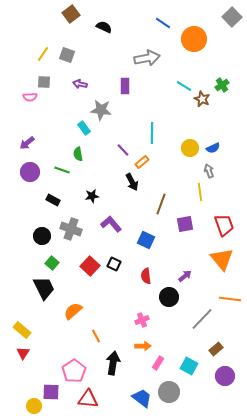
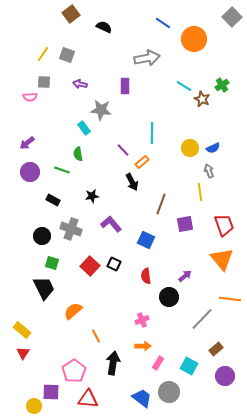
green square at (52, 263): rotated 24 degrees counterclockwise
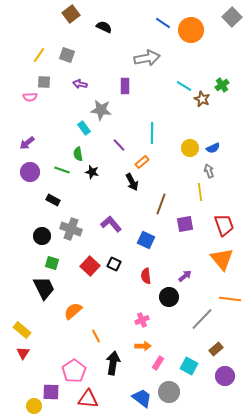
orange circle at (194, 39): moved 3 px left, 9 px up
yellow line at (43, 54): moved 4 px left, 1 px down
purple line at (123, 150): moved 4 px left, 5 px up
black star at (92, 196): moved 24 px up; rotated 24 degrees clockwise
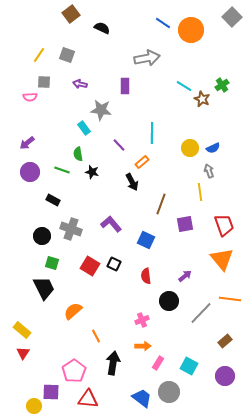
black semicircle at (104, 27): moved 2 px left, 1 px down
red square at (90, 266): rotated 12 degrees counterclockwise
black circle at (169, 297): moved 4 px down
gray line at (202, 319): moved 1 px left, 6 px up
brown rectangle at (216, 349): moved 9 px right, 8 px up
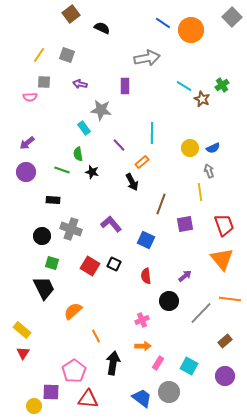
purple circle at (30, 172): moved 4 px left
black rectangle at (53, 200): rotated 24 degrees counterclockwise
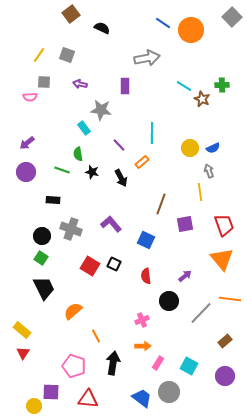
green cross at (222, 85): rotated 32 degrees clockwise
black arrow at (132, 182): moved 11 px left, 4 px up
green square at (52, 263): moved 11 px left, 5 px up; rotated 16 degrees clockwise
pink pentagon at (74, 371): moved 5 px up; rotated 20 degrees counterclockwise
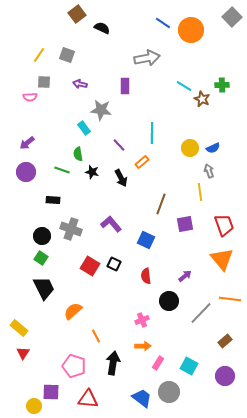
brown square at (71, 14): moved 6 px right
yellow rectangle at (22, 330): moved 3 px left, 2 px up
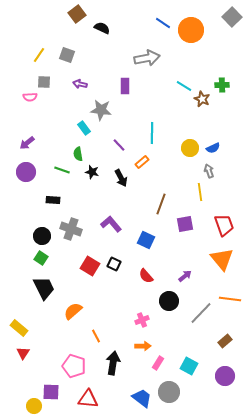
red semicircle at (146, 276): rotated 35 degrees counterclockwise
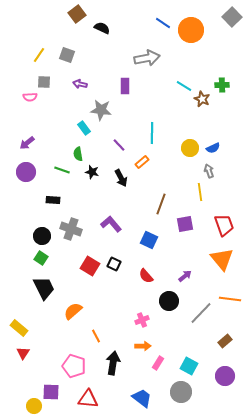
blue square at (146, 240): moved 3 px right
gray circle at (169, 392): moved 12 px right
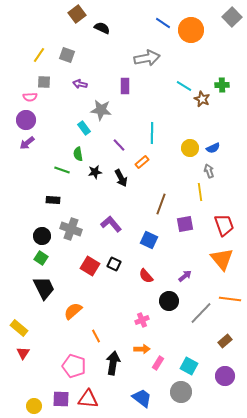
purple circle at (26, 172): moved 52 px up
black star at (92, 172): moved 3 px right; rotated 24 degrees counterclockwise
orange arrow at (143, 346): moved 1 px left, 3 px down
purple square at (51, 392): moved 10 px right, 7 px down
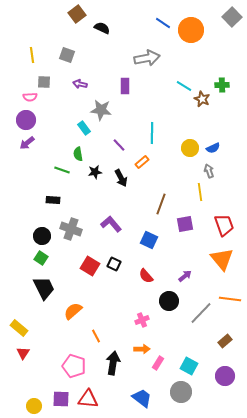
yellow line at (39, 55): moved 7 px left; rotated 42 degrees counterclockwise
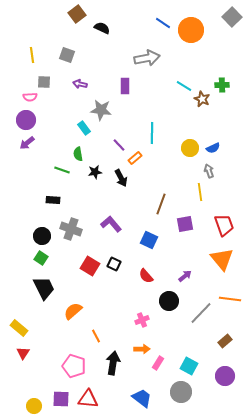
orange rectangle at (142, 162): moved 7 px left, 4 px up
